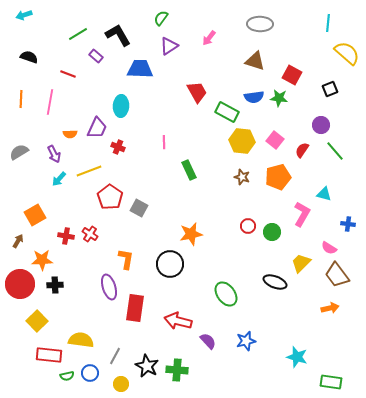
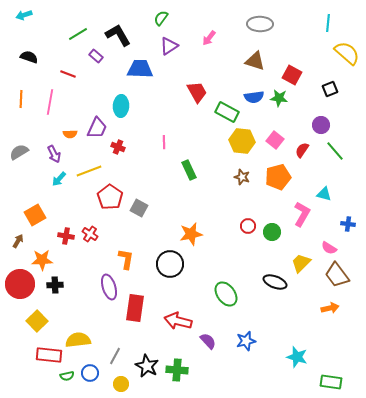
yellow semicircle at (81, 340): moved 3 px left; rotated 15 degrees counterclockwise
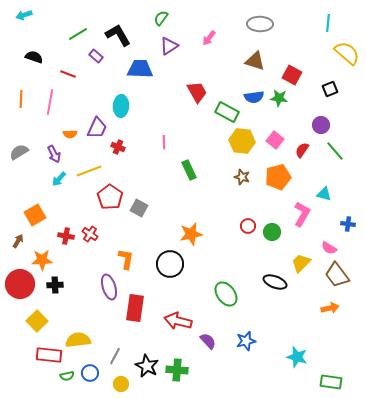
black semicircle at (29, 57): moved 5 px right
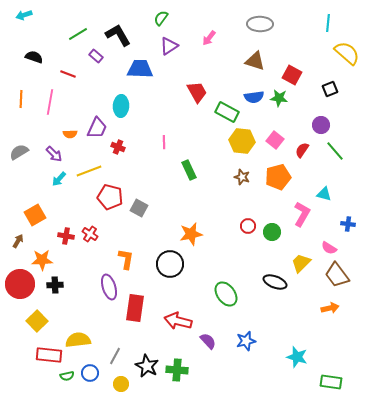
purple arrow at (54, 154): rotated 18 degrees counterclockwise
red pentagon at (110, 197): rotated 20 degrees counterclockwise
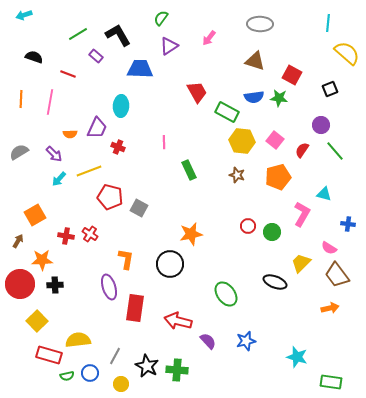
brown star at (242, 177): moved 5 px left, 2 px up
red rectangle at (49, 355): rotated 10 degrees clockwise
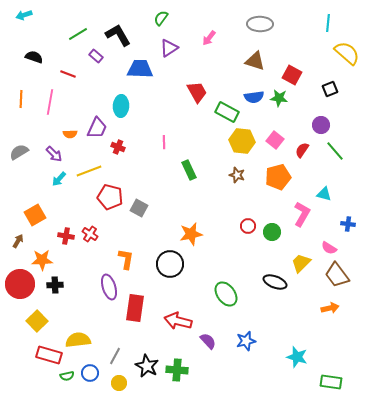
purple triangle at (169, 46): moved 2 px down
yellow circle at (121, 384): moved 2 px left, 1 px up
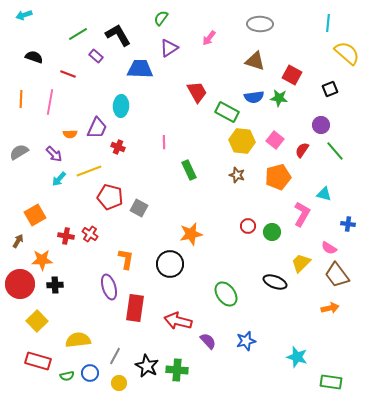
red rectangle at (49, 355): moved 11 px left, 6 px down
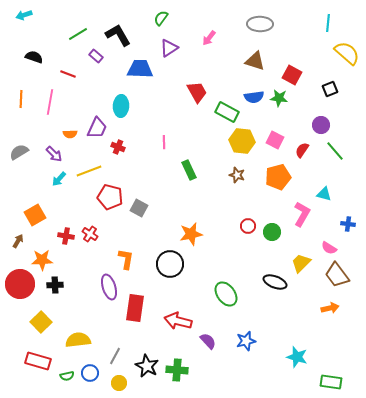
pink square at (275, 140): rotated 12 degrees counterclockwise
yellow square at (37, 321): moved 4 px right, 1 px down
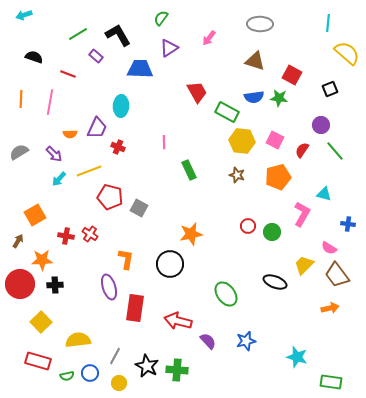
yellow trapezoid at (301, 263): moved 3 px right, 2 px down
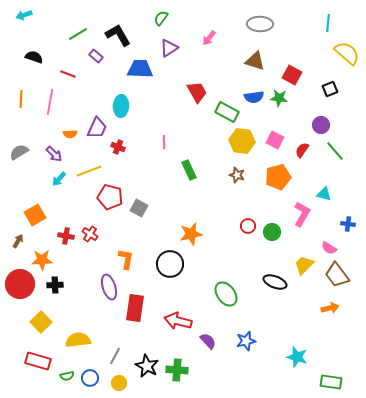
blue circle at (90, 373): moved 5 px down
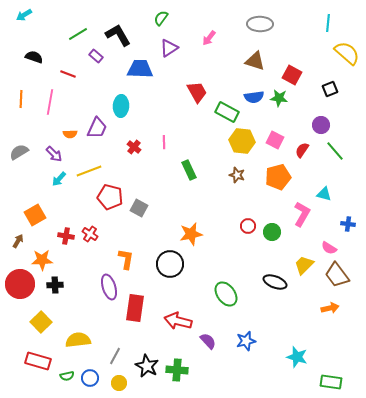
cyan arrow at (24, 15): rotated 14 degrees counterclockwise
red cross at (118, 147): moved 16 px right; rotated 16 degrees clockwise
